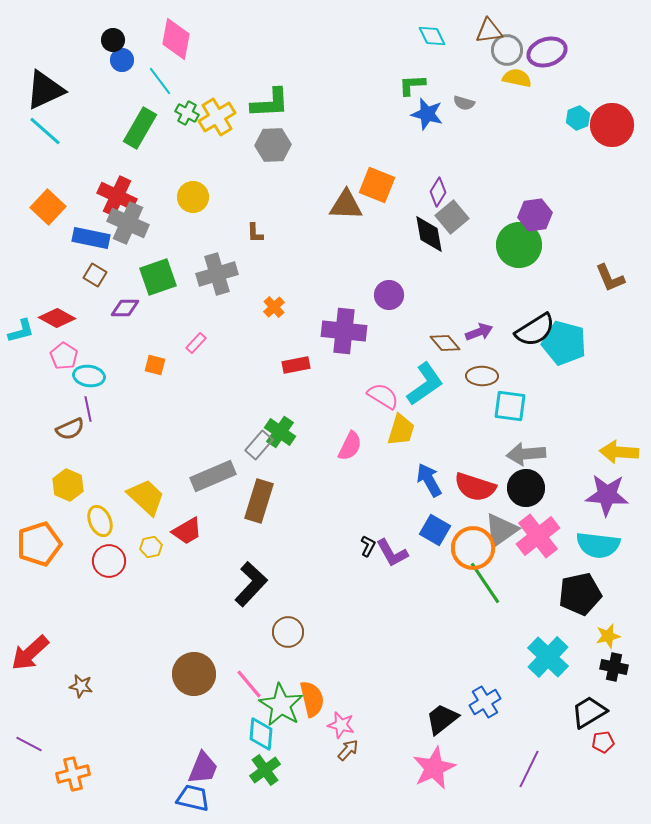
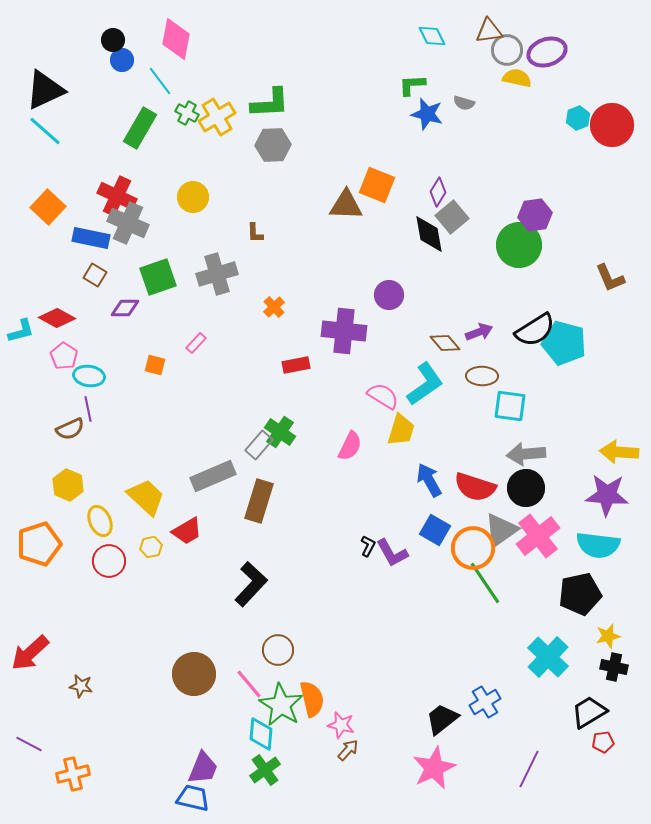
brown circle at (288, 632): moved 10 px left, 18 px down
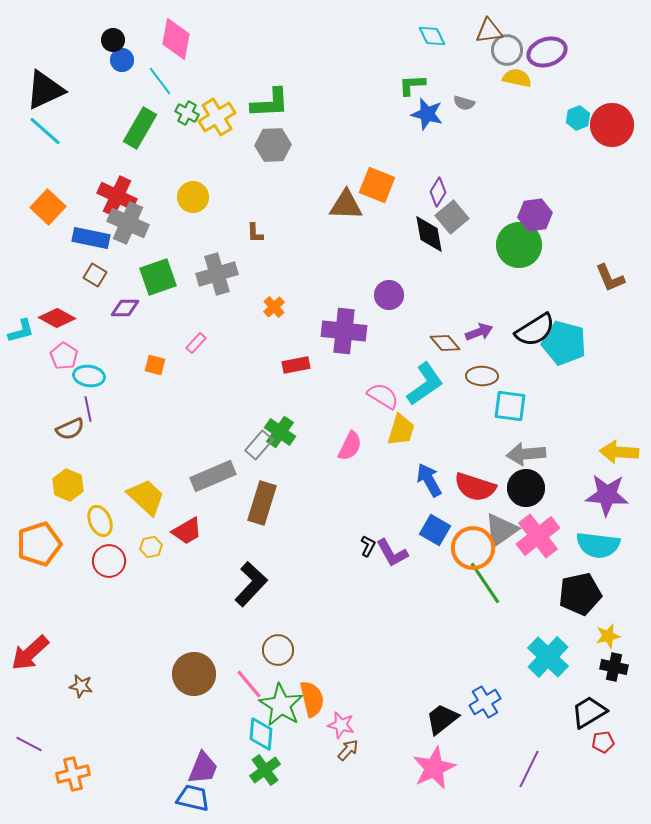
brown rectangle at (259, 501): moved 3 px right, 2 px down
